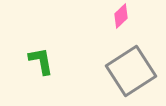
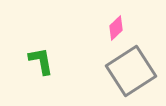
pink diamond: moved 5 px left, 12 px down
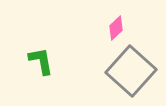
gray square: rotated 15 degrees counterclockwise
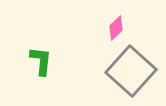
green L-shape: rotated 16 degrees clockwise
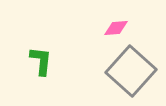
pink diamond: rotated 40 degrees clockwise
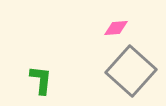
green L-shape: moved 19 px down
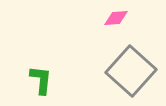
pink diamond: moved 10 px up
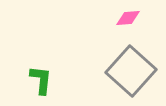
pink diamond: moved 12 px right
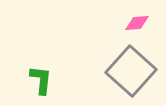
pink diamond: moved 9 px right, 5 px down
